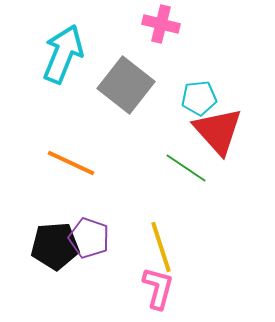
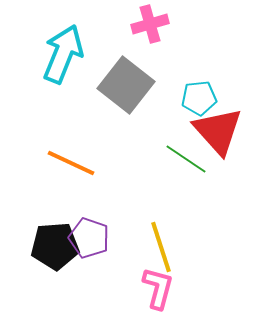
pink cross: moved 11 px left; rotated 30 degrees counterclockwise
green line: moved 9 px up
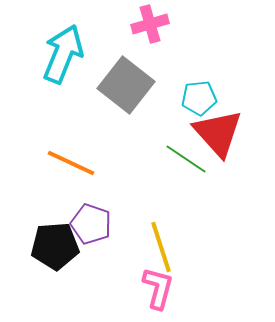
red triangle: moved 2 px down
purple pentagon: moved 2 px right, 14 px up
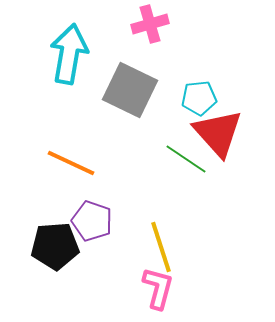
cyan arrow: moved 6 px right; rotated 12 degrees counterclockwise
gray square: moved 4 px right, 5 px down; rotated 12 degrees counterclockwise
purple pentagon: moved 1 px right, 3 px up
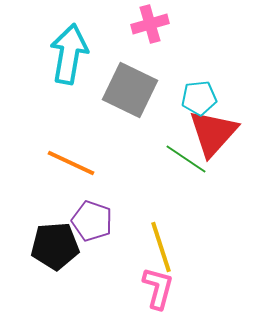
red triangle: moved 5 px left; rotated 24 degrees clockwise
